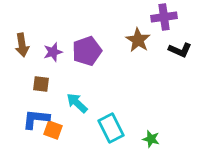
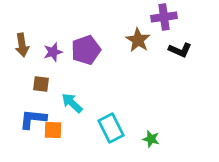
purple pentagon: moved 1 px left, 1 px up
cyan arrow: moved 5 px left
blue L-shape: moved 3 px left
orange square: rotated 18 degrees counterclockwise
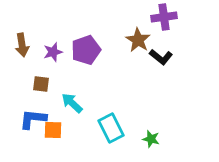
black L-shape: moved 19 px left, 7 px down; rotated 15 degrees clockwise
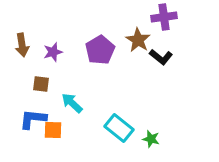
purple pentagon: moved 14 px right; rotated 12 degrees counterclockwise
cyan rectangle: moved 8 px right; rotated 24 degrees counterclockwise
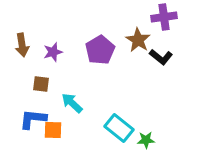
green star: moved 5 px left, 1 px down; rotated 18 degrees counterclockwise
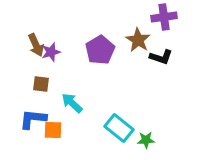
brown arrow: moved 14 px right; rotated 15 degrees counterclockwise
purple star: moved 2 px left
black L-shape: rotated 20 degrees counterclockwise
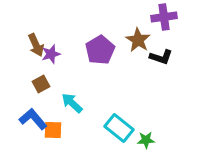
purple star: moved 2 px down
brown square: rotated 36 degrees counterclockwise
blue L-shape: rotated 44 degrees clockwise
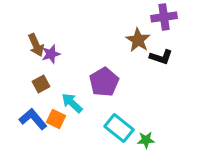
purple pentagon: moved 4 px right, 32 px down
orange square: moved 3 px right, 11 px up; rotated 24 degrees clockwise
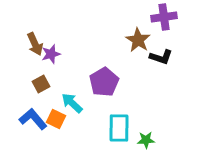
brown arrow: moved 1 px left, 1 px up
cyan rectangle: rotated 52 degrees clockwise
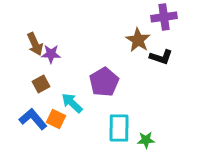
purple star: rotated 18 degrees clockwise
